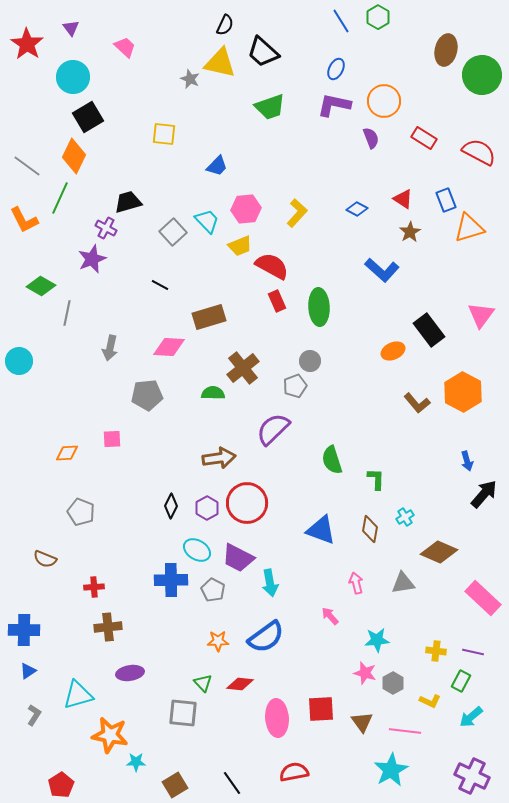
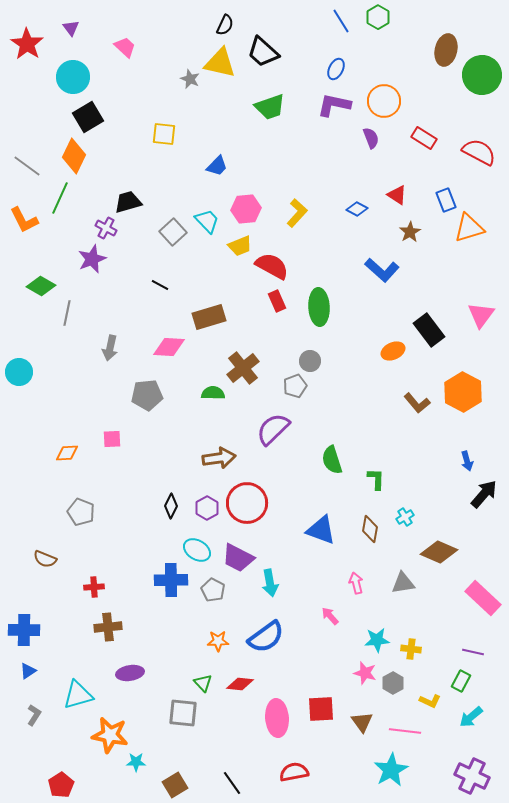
red triangle at (403, 199): moved 6 px left, 4 px up
cyan circle at (19, 361): moved 11 px down
yellow cross at (436, 651): moved 25 px left, 2 px up
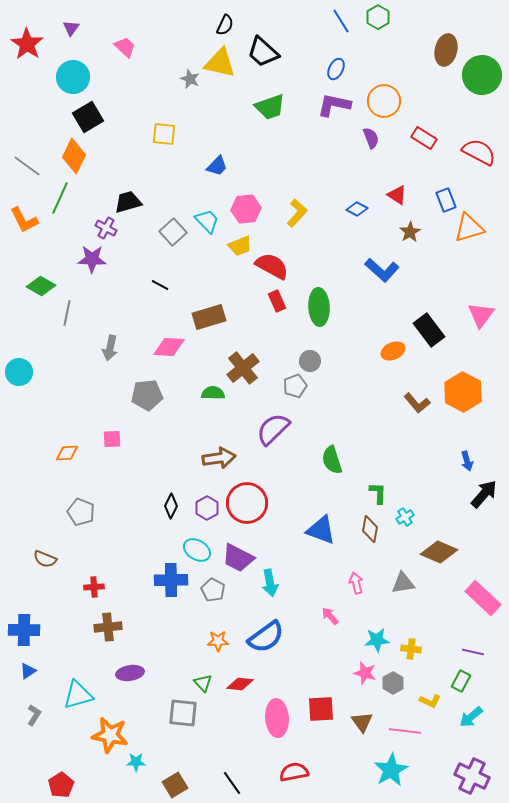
purple triangle at (71, 28): rotated 12 degrees clockwise
purple star at (92, 259): rotated 24 degrees clockwise
green L-shape at (376, 479): moved 2 px right, 14 px down
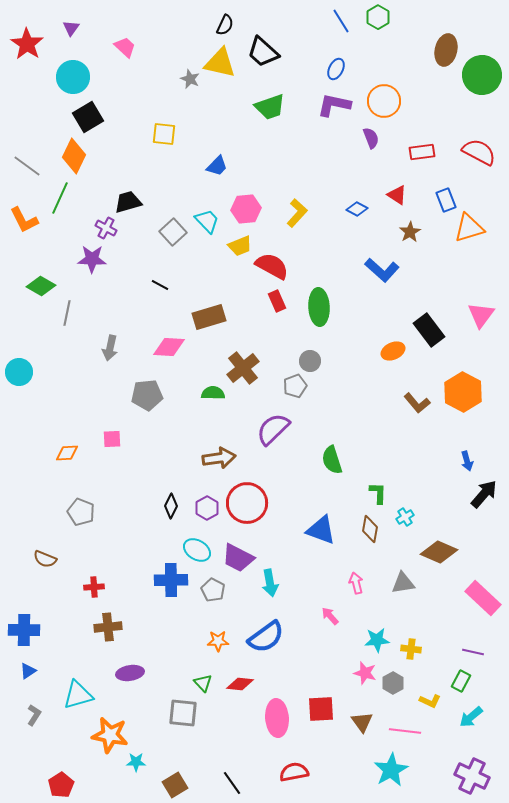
red rectangle at (424, 138): moved 2 px left, 14 px down; rotated 40 degrees counterclockwise
